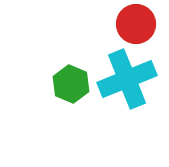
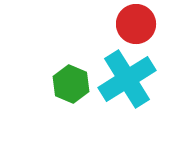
cyan cross: rotated 10 degrees counterclockwise
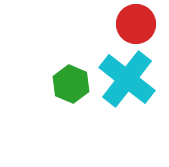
cyan cross: rotated 20 degrees counterclockwise
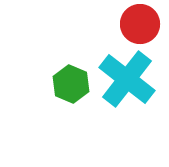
red circle: moved 4 px right
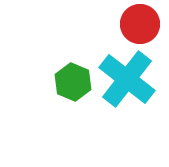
green hexagon: moved 2 px right, 2 px up
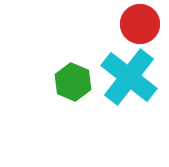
cyan cross: moved 2 px right, 2 px up
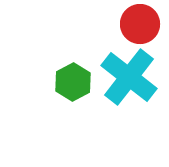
green hexagon: rotated 9 degrees clockwise
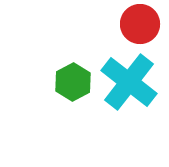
cyan cross: moved 5 px down
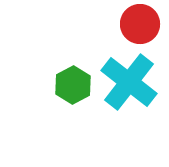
green hexagon: moved 3 px down
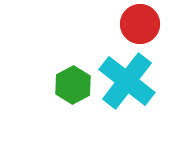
cyan cross: moved 2 px left, 1 px up
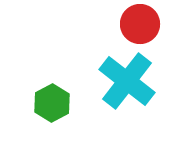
green hexagon: moved 21 px left, 18 px down
